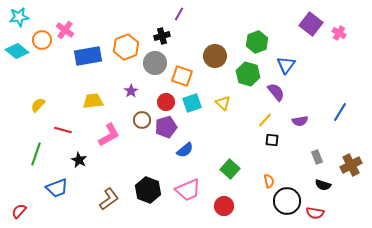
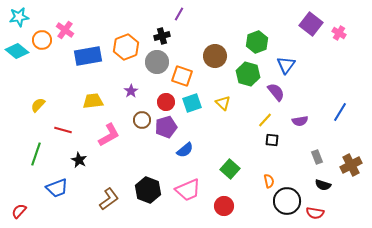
gray circle at (155, 63): moved 2 px right, 1 px up
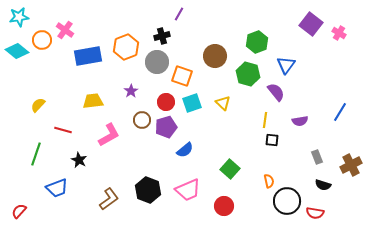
yellow line at (265, 120): rotated 35 degrees counterclockwise
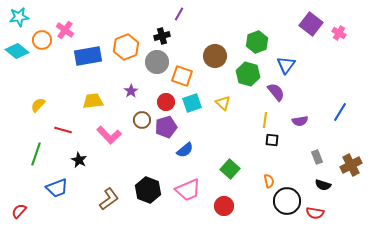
pink L-shape at (109, 135): rotated 75 degrees clockwise
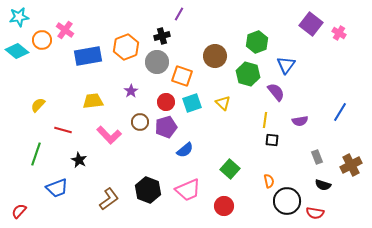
brown circle at (142, 120): moved 2 px left, 2 px down
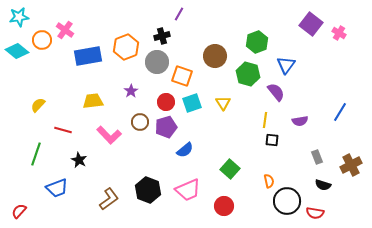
yellow triangle at (223, 103): rotated 14 degrees clockwise
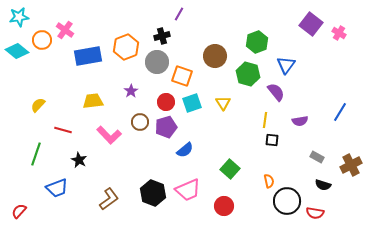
gray rectangle at (317, 157): rotated 40 degrees counterclockwise
black hexagon at (148, 190): moved 5 px right, 3 px down
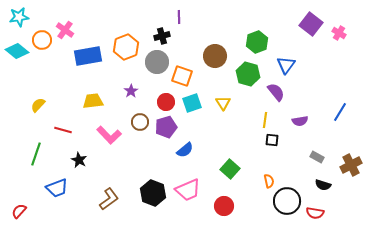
purple line at (179, 14): moved 3 px down; rotated 32 degrees counterclockwise
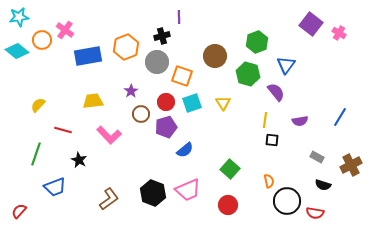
blue line at (340, 112): moved 5 px down
brown circle at (140, 122): moved 1 px right, 8 px up
blue trapezoid at (57, 188): moved 2 px left, 1 px up
red circle at (224, 206): moved 4 px right, 1 px up
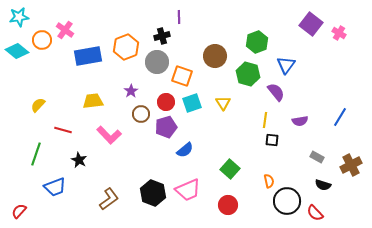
red semicircle at (315, 213): rotated 36 degrees clockwise
